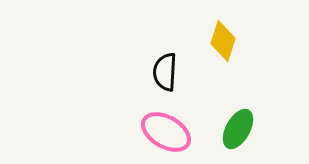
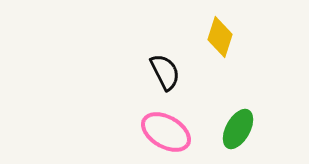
yellow diamond: moved 3 px left, 4 px up
black semicircle: rotated 150 degrees clockwise
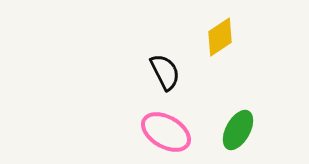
yellow diamond: rotated 39 degrees clockwise
green ellipse: moved 1 px down
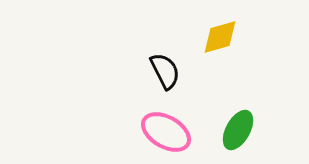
yellow diamond: rotated 18 degrees clockwise
black semicircle: moved 1 px up
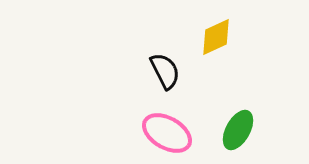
yellow diamond: moved 4 px left; rotated 9 degrees counterclockwise
pink ellipse: moved 1 px right, 1 px down
